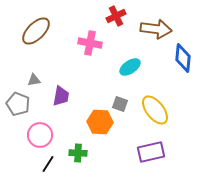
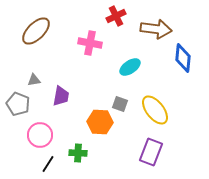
purple rectangle: rotated 56 degrees counterclockwise
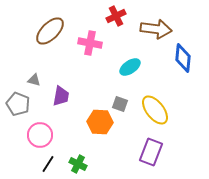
brown ellipse: moved 14 px right
gray triangle: rotated 24 degrees clockwise
green cross: moved 11 px down; rotated 24 degrees clockwise
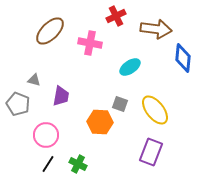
pink circle: moved 6 px right
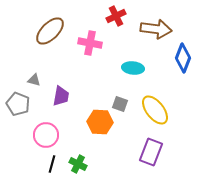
blue diamond: rotated 16 degrees clockwise
cyan ellipse: moved 3 px right, 1 px down; rotated 40 degrees clockwise
black line: moved 4 px right; rotated 18 degrees counterclockwise
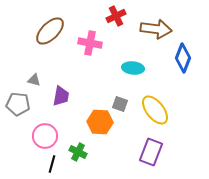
gray pentagon: rotated 15 degrees counterclockwise
pink circle: moved 1 px left, 1 px down
green cross: moved 12 px up
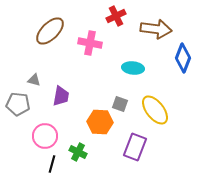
purple rectangle: moved 16 px left, 5 px up
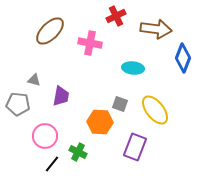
black line: rotated 24 degrees clockwise
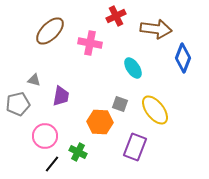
cyan ellipse: rotated 50 degrees clockwise
gray pentagon: rotated 20 degrees counterclockwise
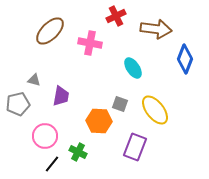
blue diamond: moved 2 px right, 1 px down
orange hexagon: moved 1 px left, 1 px up
